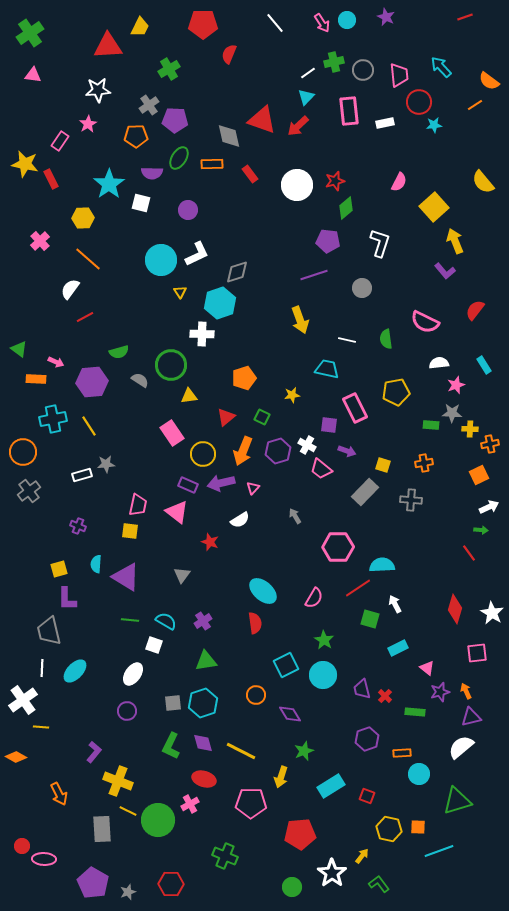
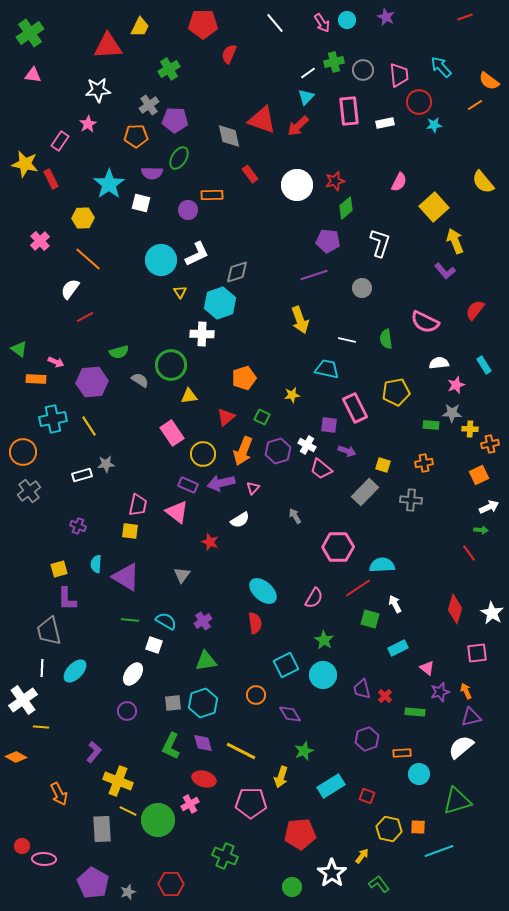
orange rectangle at (212, 164): moved 31 px down
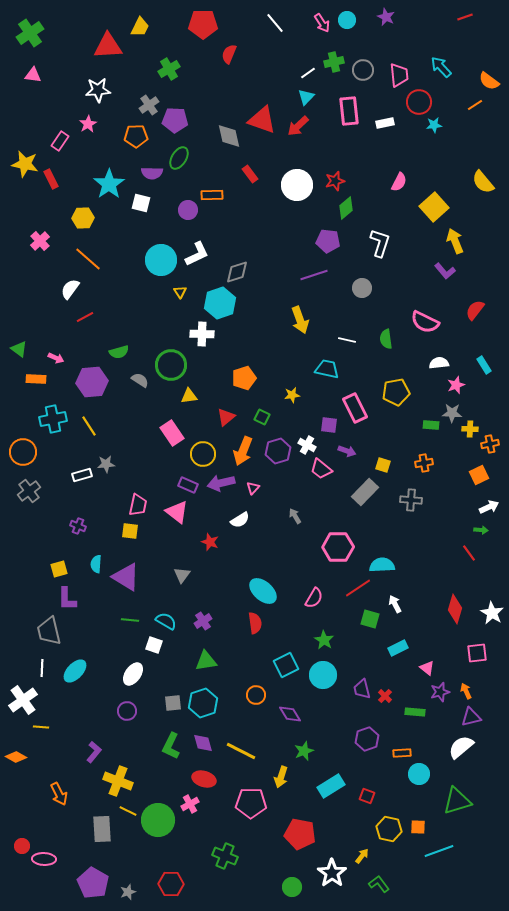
pink arrow at (56, 362): moved 4 px up
red pentagon at (300, 834): rotated 16 degrees clockwise
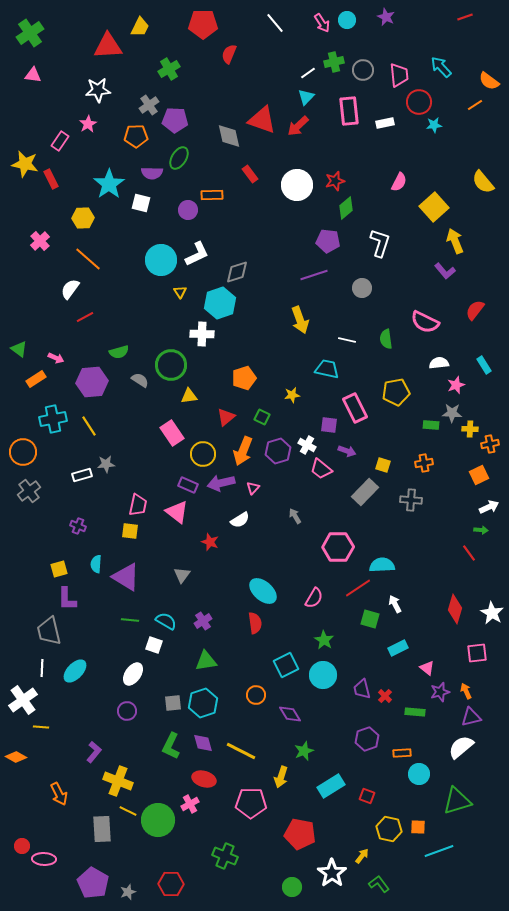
orange rectangle at (36, 379): rotated 36 degrees counterclockwise
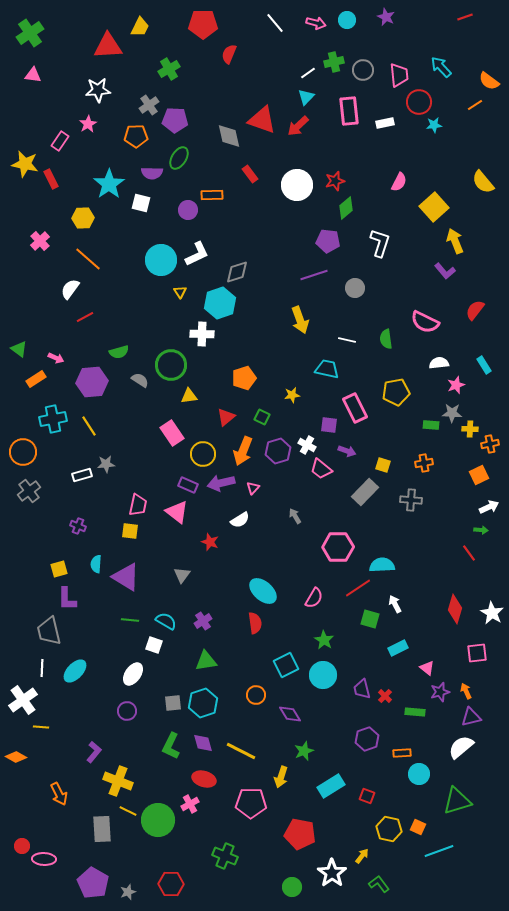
pink arrow at (322, 23): moved 6 px left; rotated 42 degrees counterclockwise
gray circle at (362, 288): moved 7 px left
orange square at (418, 827): rotated 21 degrees clockwise
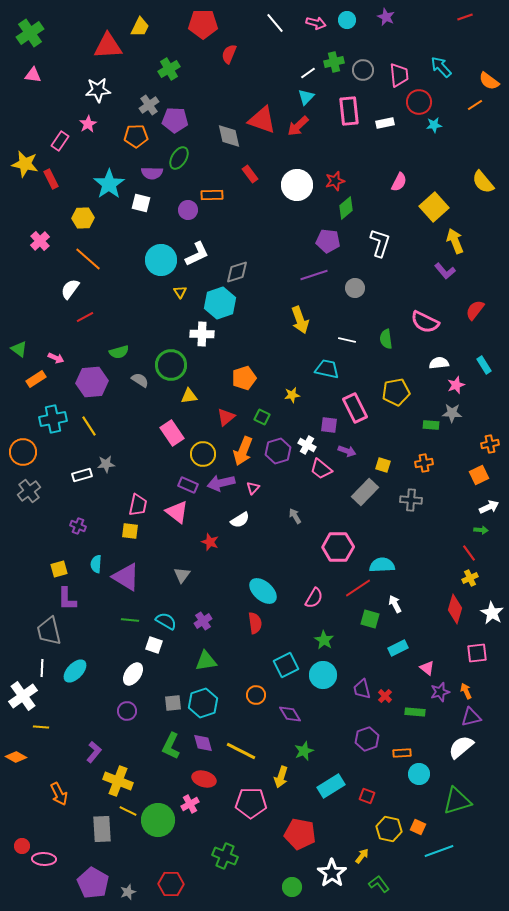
yellow cross at (470, 429): moved 149 px down; rotated 28 degrees counterclockwise
white cross at (23, 700): moved 4 px up
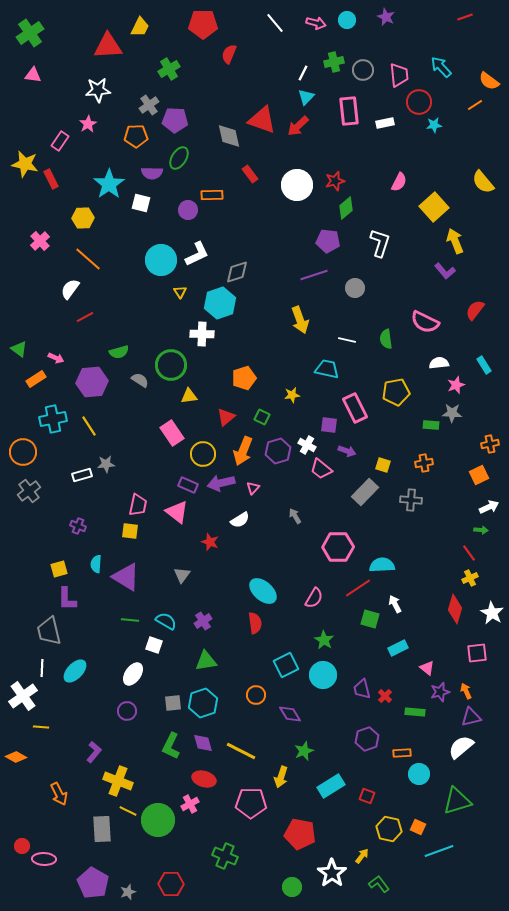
white line at (308, 73): moved 5 px left; rotated 28 degrees counterclockwise
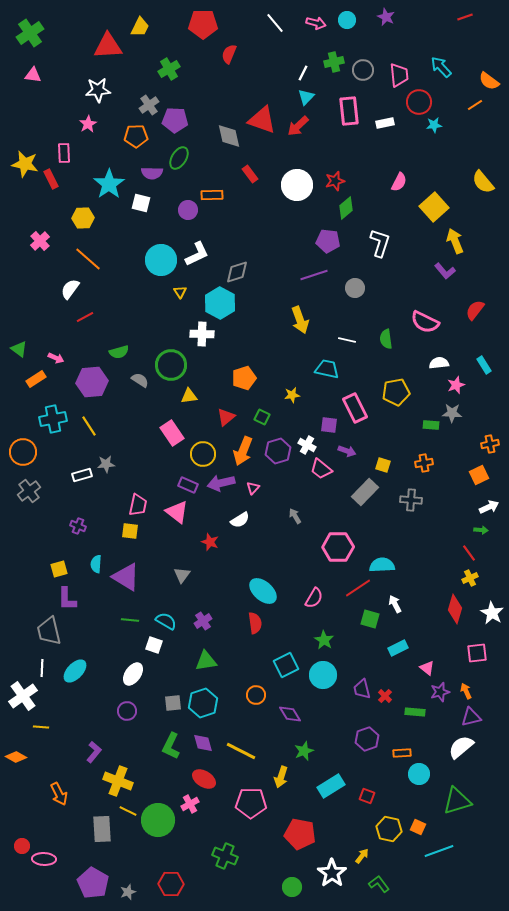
pink rectangle at (60, 141): moved 4 px right, 12 px down; rotated 36 degrees counterclockwise
cyan hexagon at (220, 303): rotated 12 degrees counterclockwise
red ellipse at (204, 779): rotated 15 degrees clockwise
